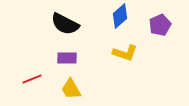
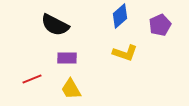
black semicircle: moved 10 px left, 1 px down
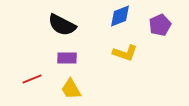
blue diamond: rotated 20 degrees clockwise
black semicircle: moved 7 px right
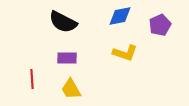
blue diamond: rotated 10 degrees clockwise
black semicircle: moved 1 px right, 3 px up
red line: rotated 72 degrees counterclockwise
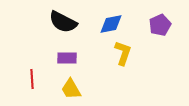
blue diamond: moved 9 px left, 8 px down
yellow L-shape: moved 2 px left; rotated 90 degrees counterclockwise
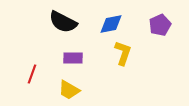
purple rectangle: moved 6 px right
red line: moved 5 px up; rotated 24 degrees clockwise
yellow trapezoid: moved 2 px left, 1 px down; rotated 30 degrees counterclockwise
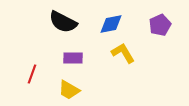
yellow L-shape: rotated 50 degrees counterclockwise
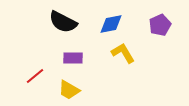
red line: moved 3 px right, 2 px down; rotated 30 degrees clockwise
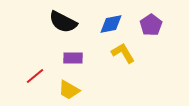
purple pentagon: moved 9 px left; rotated 10 degrees counterclockwise
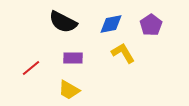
red line: moved 4 px left, 8 px up
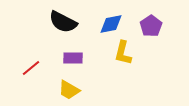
purple pentagon: moved 1 px down
yellow L-shape: rotated 135 degrees counterclockwise
